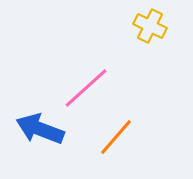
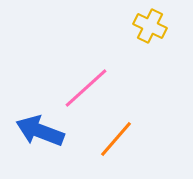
blue arrow: moved 2 px down
orange line: moved 2 px down
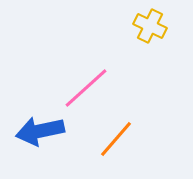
blue arrow: rotated 33 degrees counterclockwise
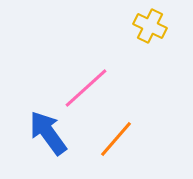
blue arrow: moved 8 px right, 2 px down; rotated 66 degrees clockwise
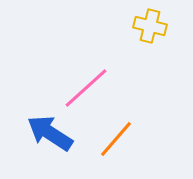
yellow cross: rotated 12 degrees counterclockwise
blue arrow: moved 2 px right; rotated 21 degrees counterclockwise
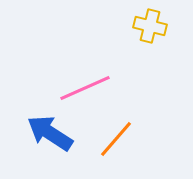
pink line: moved 1 px left; rotated 18 degrees clockwise
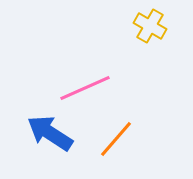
yellow cross: rotated 16 degrees clockwise
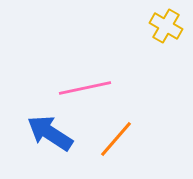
yellow cross: moved 16 px right
pink line: rotated 12 degrees clockwise
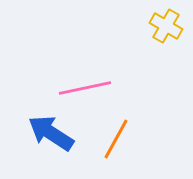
blue arrow: moved 1 px right
orange line: rotated 12 degrees counterclockwise
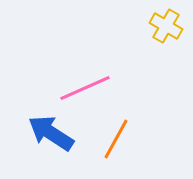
pink line: rotated 12 degrees counterclockwise
